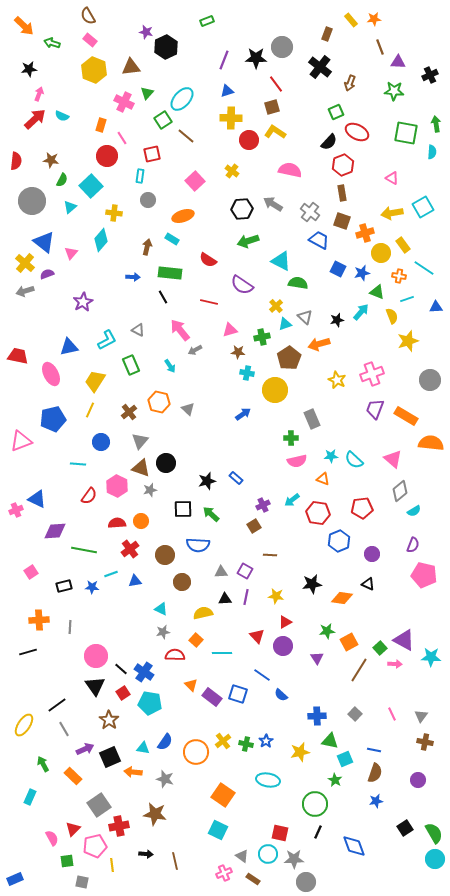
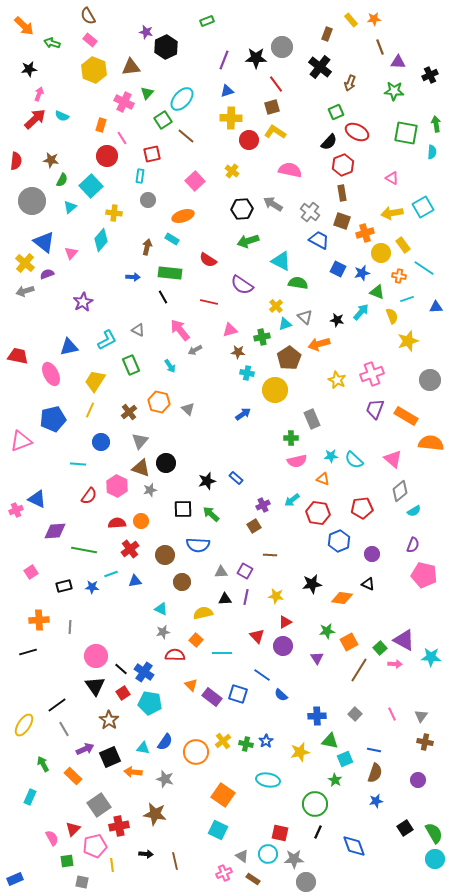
black star at (337, 320): rotated 24 degrees clockwise
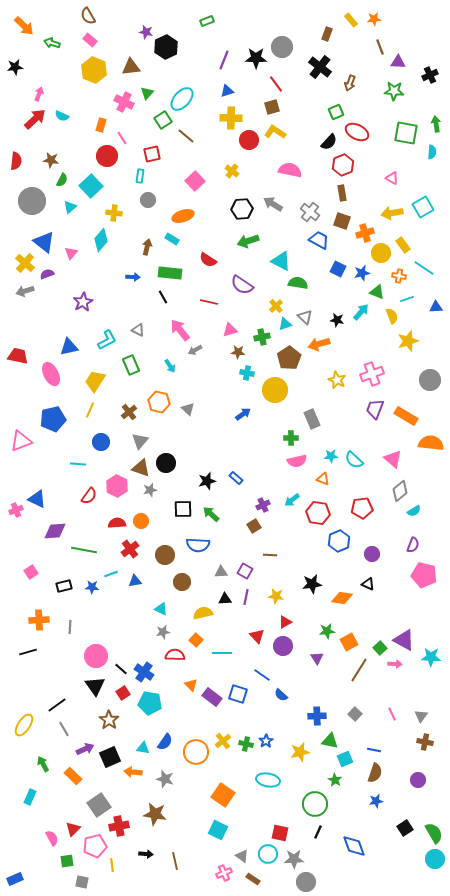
black star at (29, 69): moved 14 px left, 2 px up
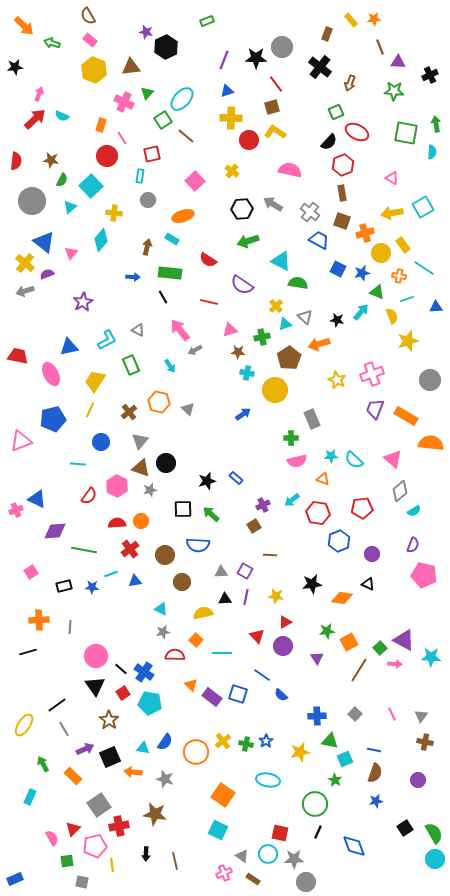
black arrow at (146, 854): rotated 88 degrees clockwise
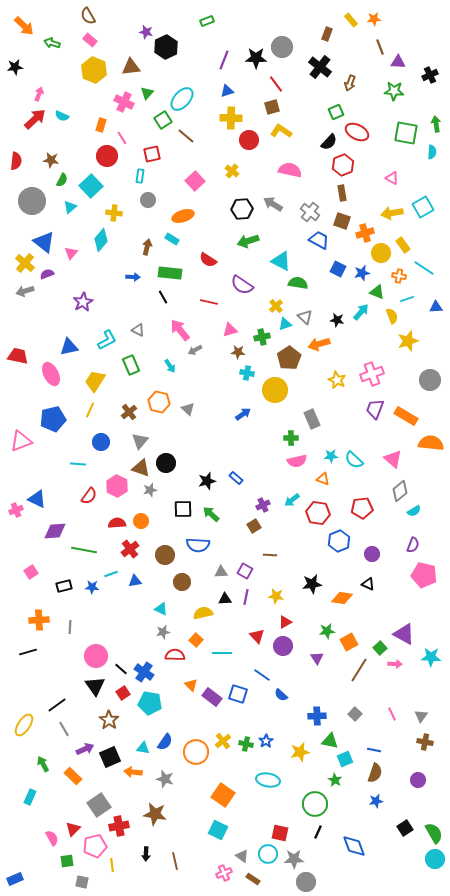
yellow L-shape at (275, 132): moved 6 px right, 1 px up
purple triangle at (404, 640): moved 6 px up
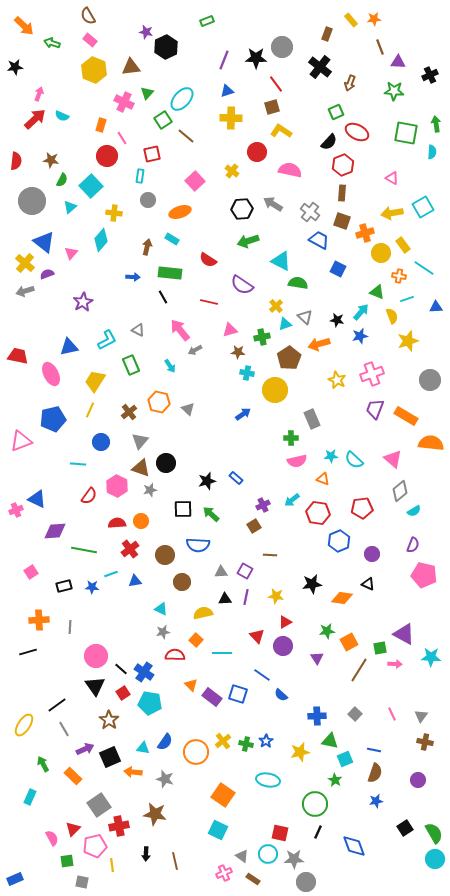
red circle at (249, 140): moved 8 px right, 12 px down
brown rectangle at (342, 193): rotated 14 degrees clockwise
orange ellipse at (183, 216): moved 3 px left, 4 px up
blue star at (362, 273): moved 2 px left, 63 px down
green square at (380, 648): rotated 32 degrees clockwise
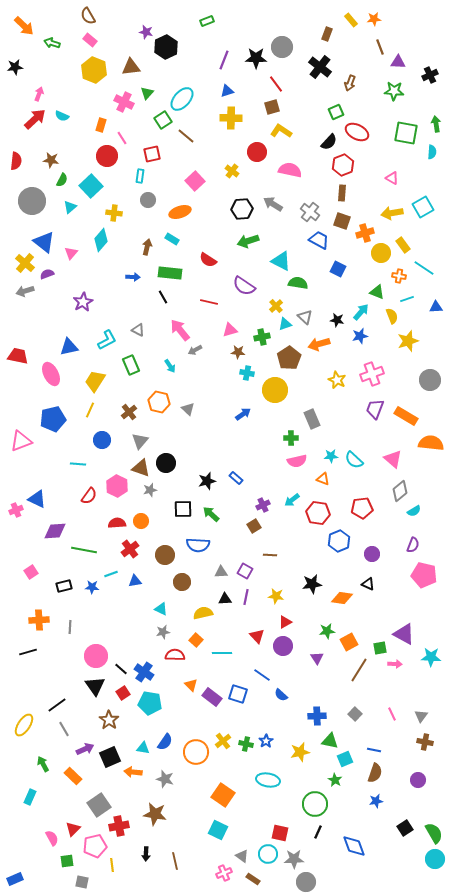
purple semicircle at (242, 285): moved 2 px right, 1 px down
blue circle at (101, 442): moved 1 px right, 2 px up
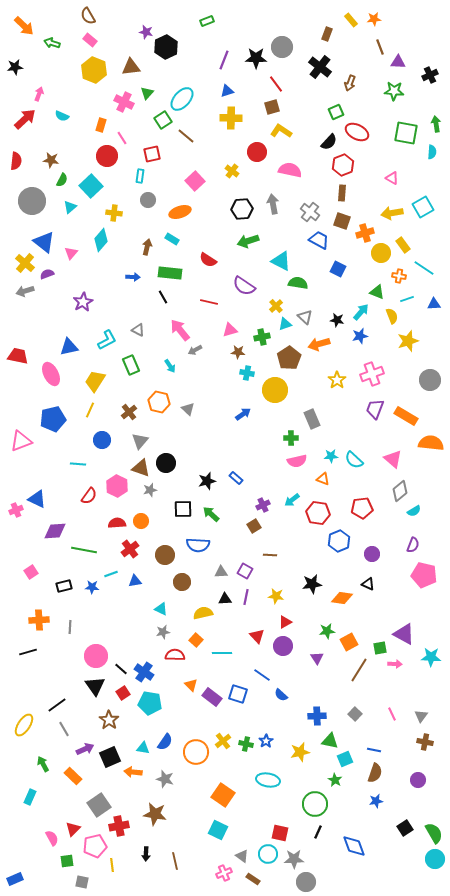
red arrow at (35, 119): moved 10 px left
gray arrow at (273, 204): rotated 48 degrees clockwise
blue triangle at (436, 307): moved 2 px left, 3 px up
yellow star at (337, 380): rotated 12 degrees clockwise
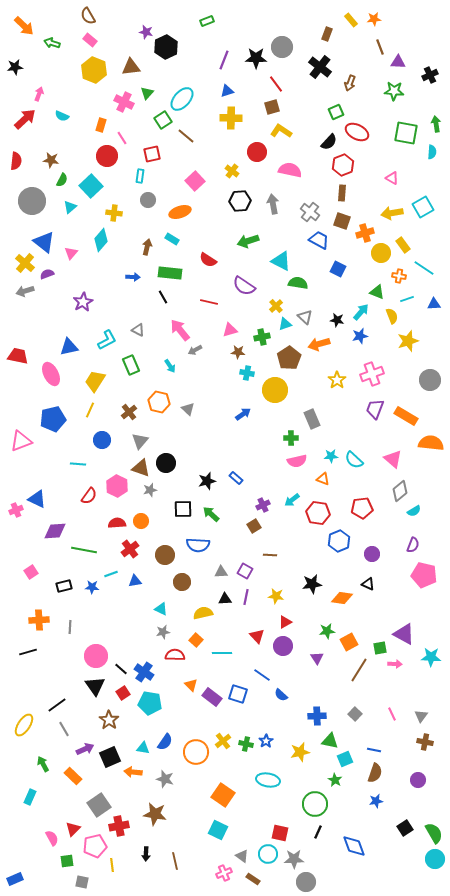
black hexagon at (242, 209): moved 2 px left, 8 px up
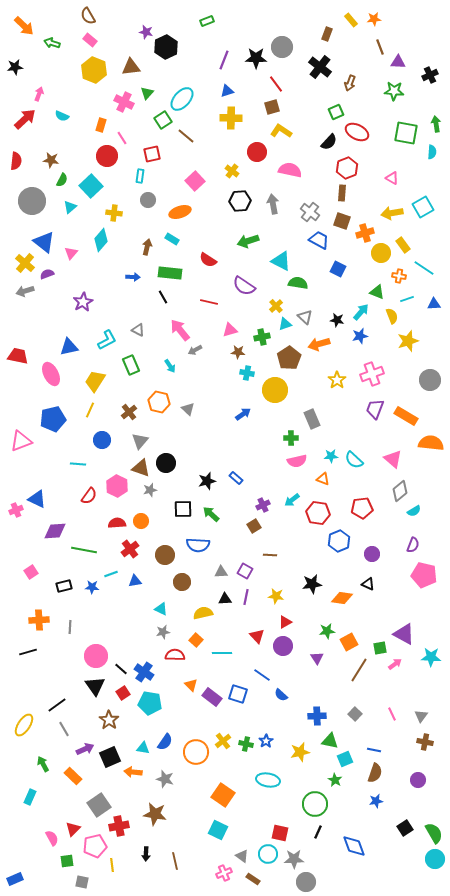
red hexagon at (343, 165): moved 4 px right, 3 px down
pink arrow at (395, 664): rotated 40 degrees counterclockwise
